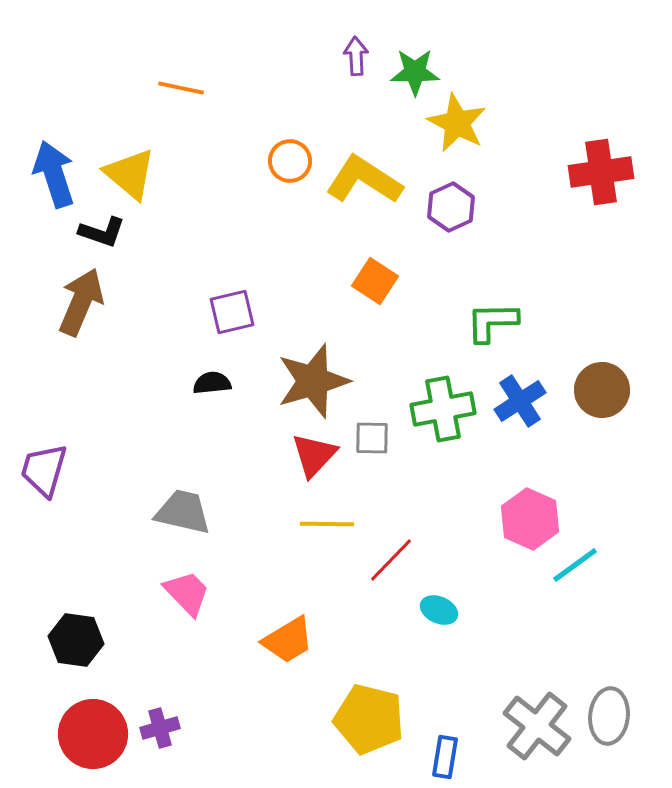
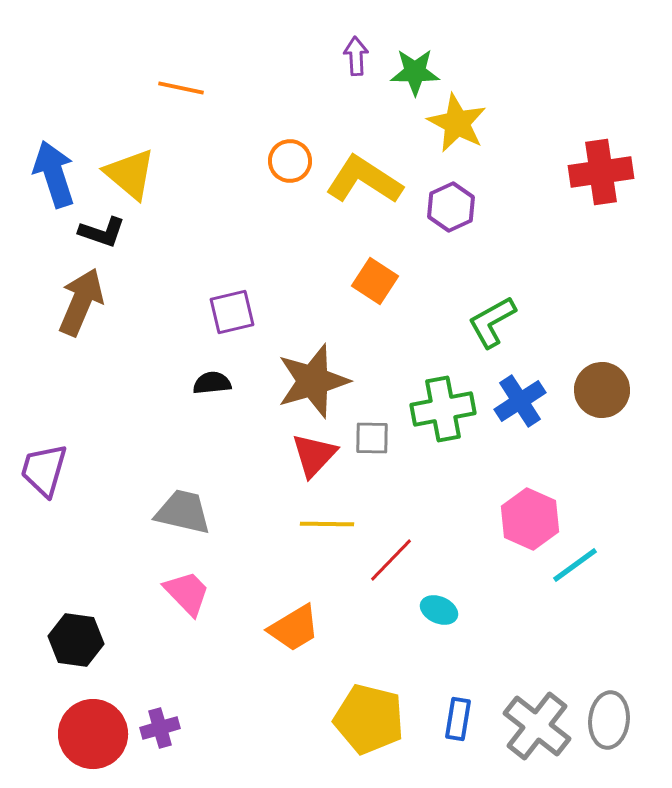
green L-shape: rotated 28 degrees counterclockwise
orange trapezoid: moved 6 px right, 12 px up
gray ellipse: moved 4 px down
blue rectangle: moved 13 px right, 38 px up
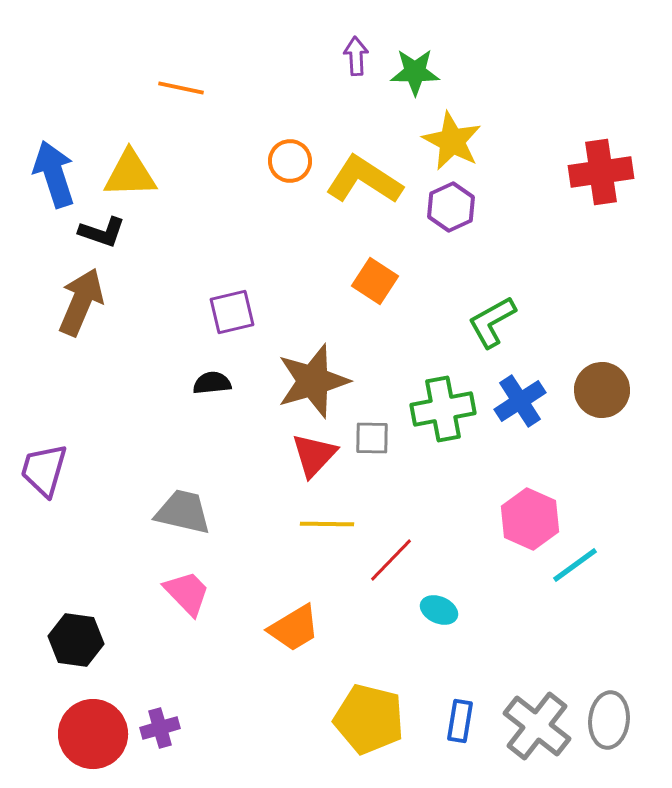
yellow star: moved 5 px left, 18 px down
yellow triangle: rotated 42 degrees counterclockwise
blue rectangle: moved 2 px right, 2 px down
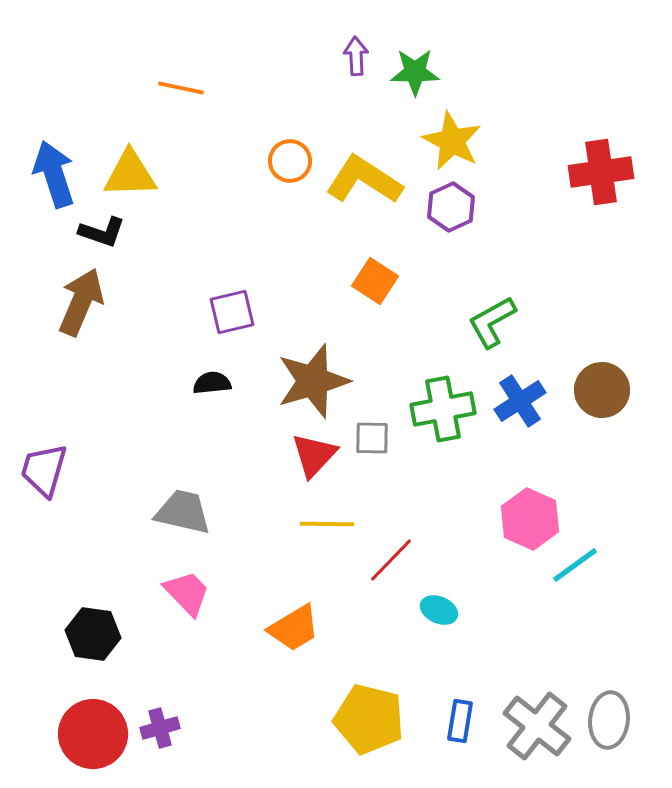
black hexagon: moved 17 px right, 6 px up
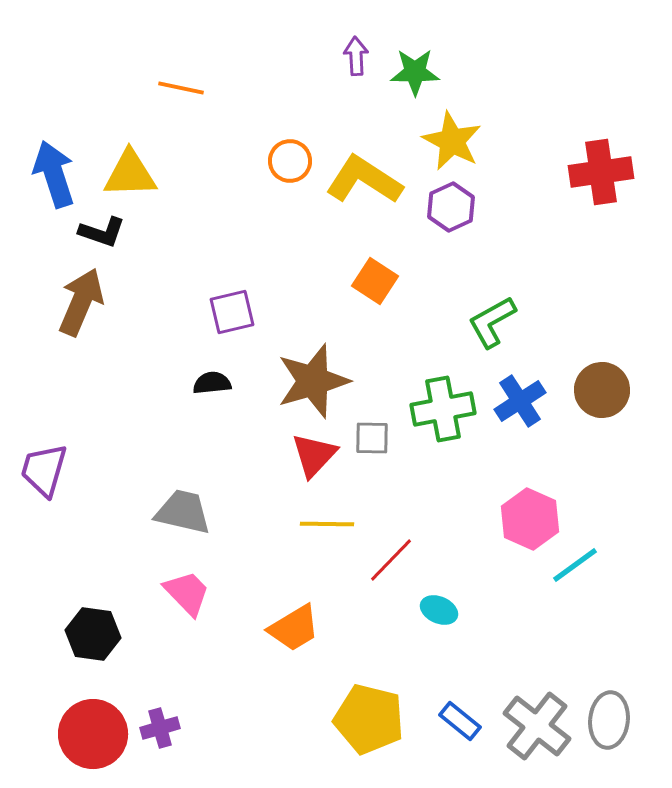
blue rectangle: rotated 60 degrees counterclockwise
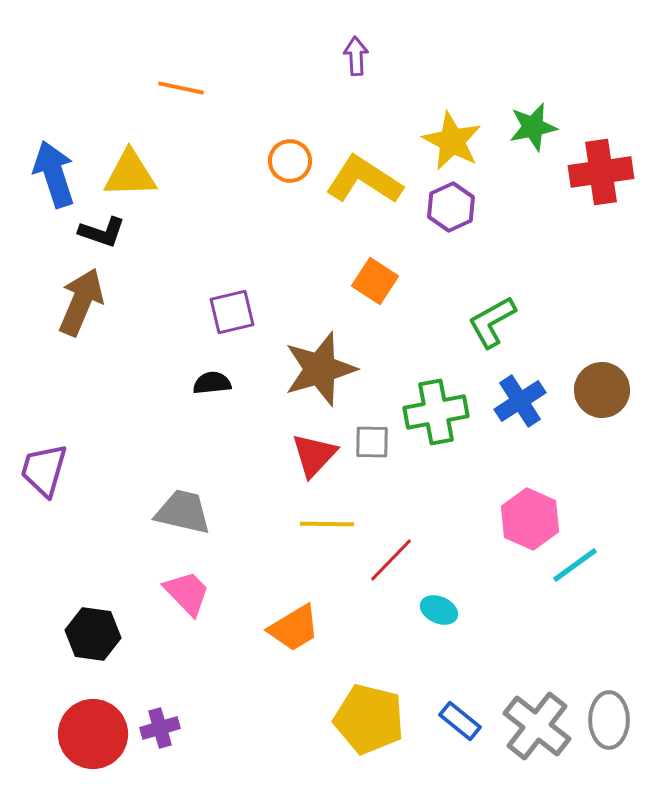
green star: moved 118 px right, 55 px down; rotated 12 degrees counterclockwise
brown star: moved 7 px right, 12 px up
green cross: moved 7 px left, 3 px down
gray square: moved 4 px down
gray ellipse: rotated 6 degrees counterclockwise
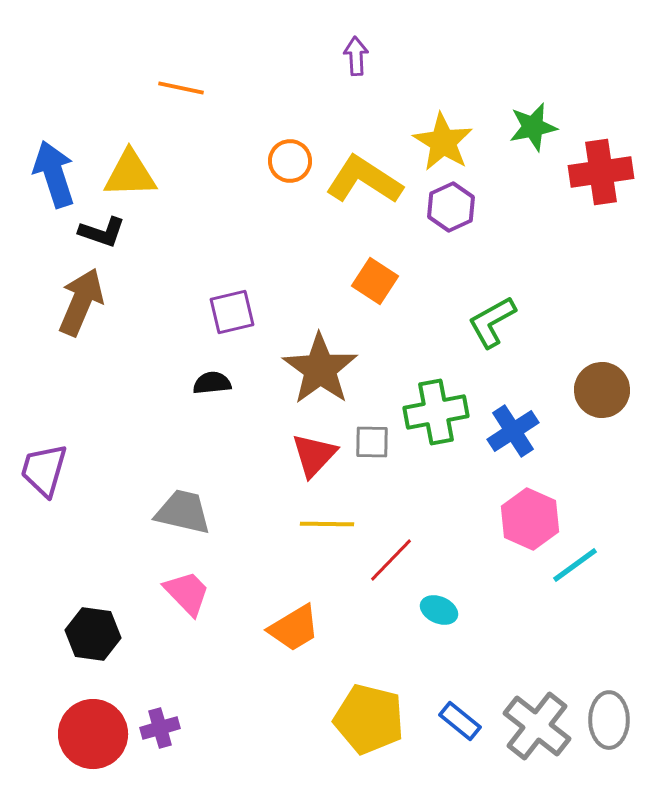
yellow star: moved 9 px left, 1 px down; rotated 4 degrees clockwise
brown star: rotated 20 degrees counterclockwise
blue cross: moved 7 px left, 30 px down
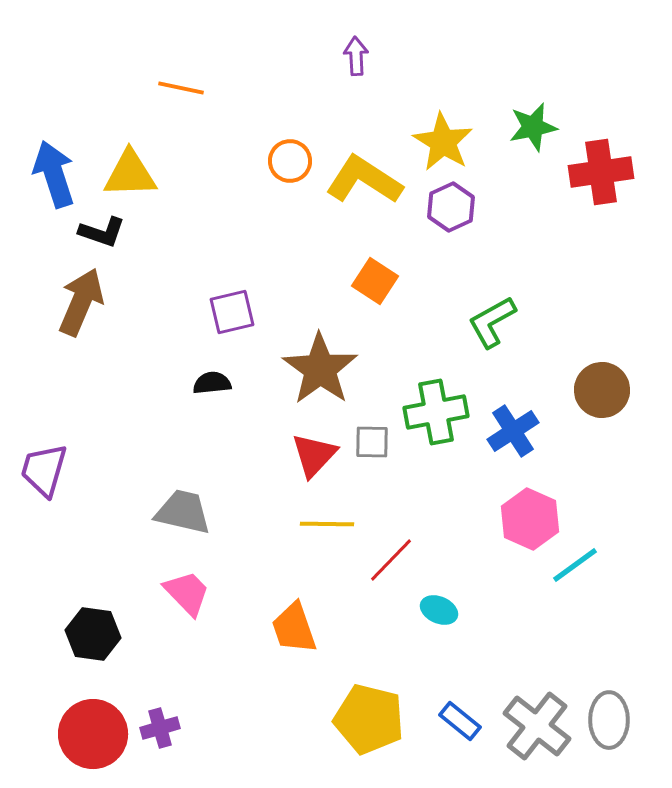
orange trapezoid: rotated 102 degrees clockwise
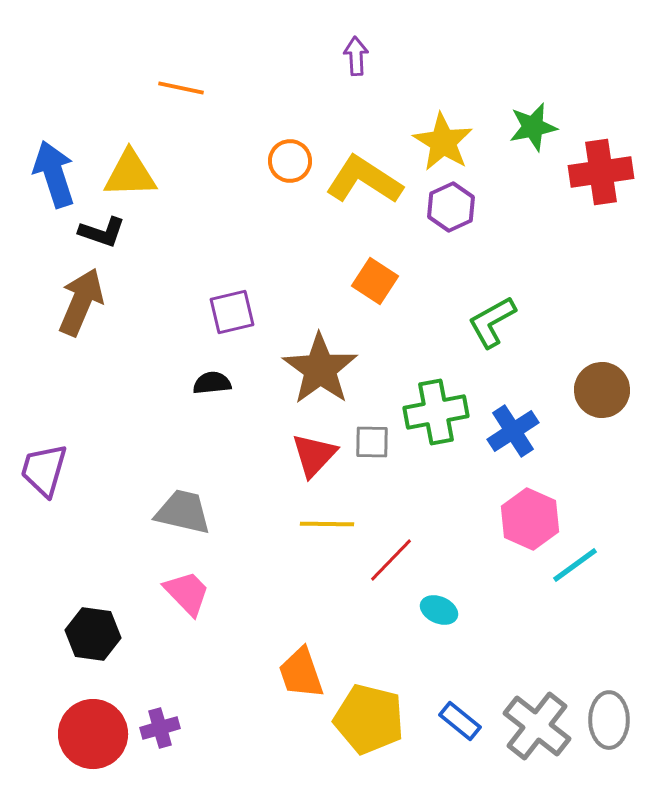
orange trapezoid: moved 7 px right, 45 px down
